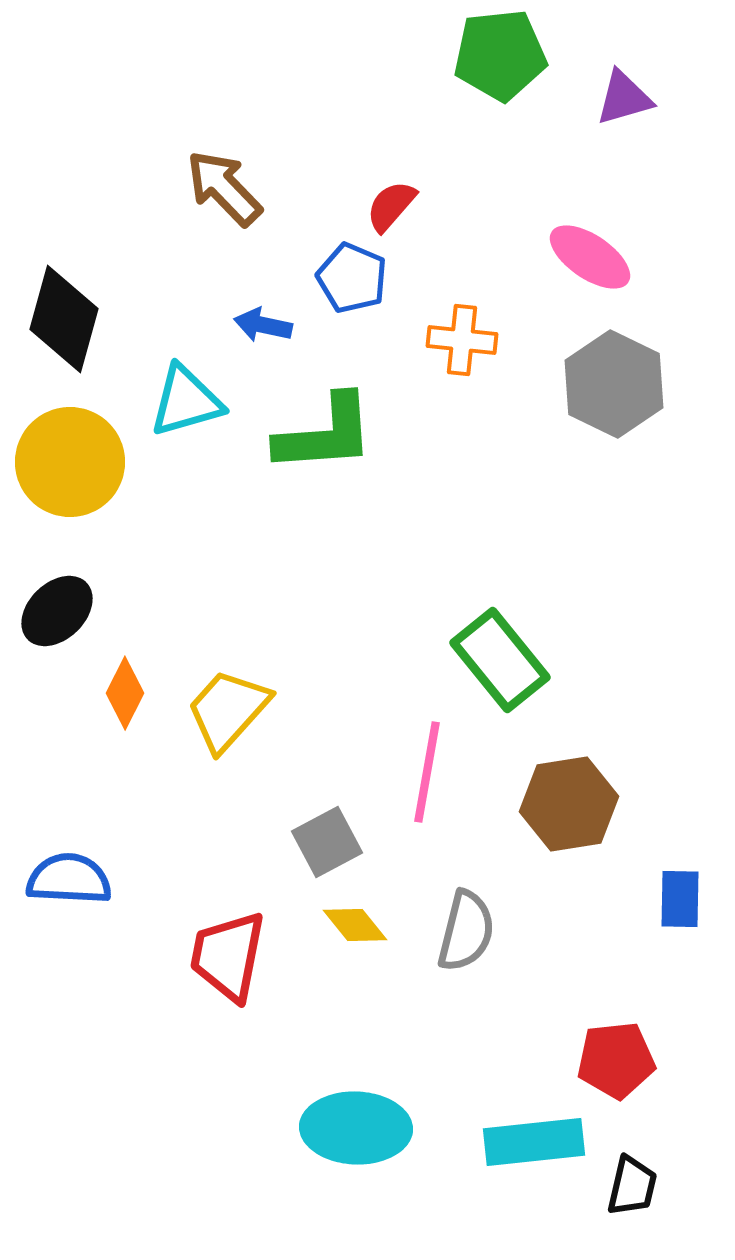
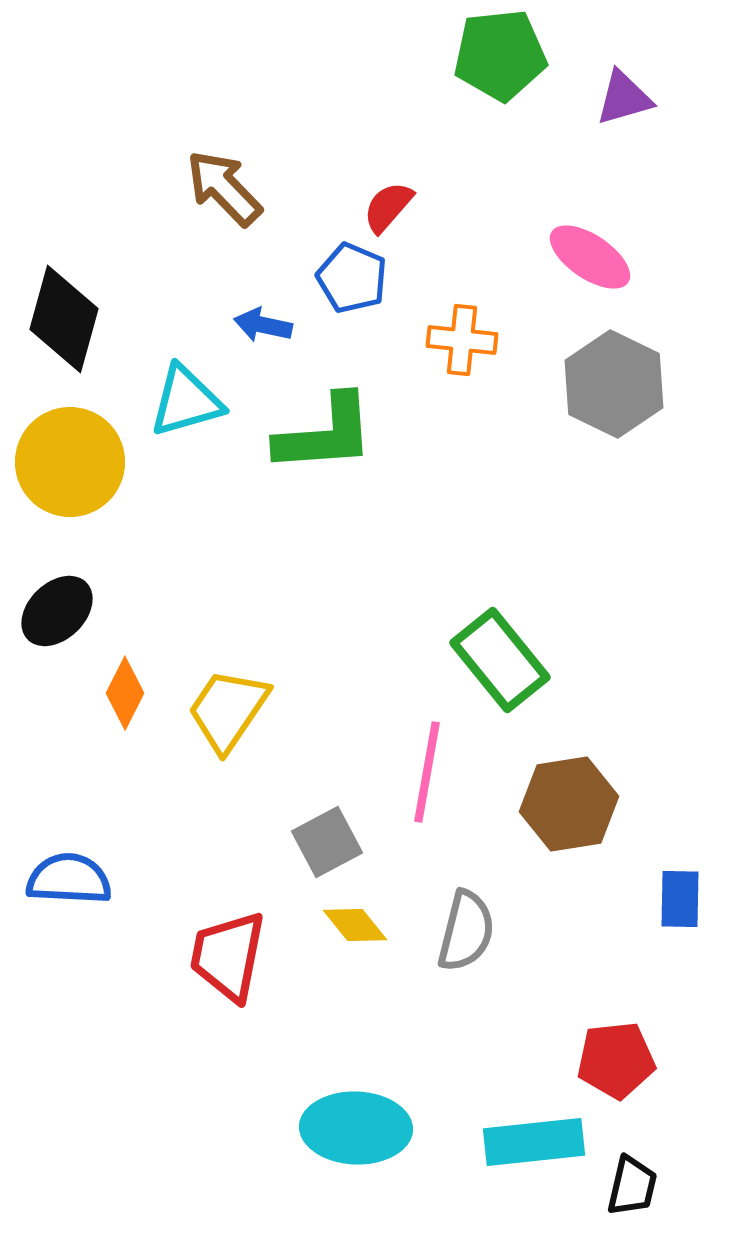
red semicircle: moved 3 px left, 1 px down
yellow trapezoid: rotated 8 degrees counterclockwise
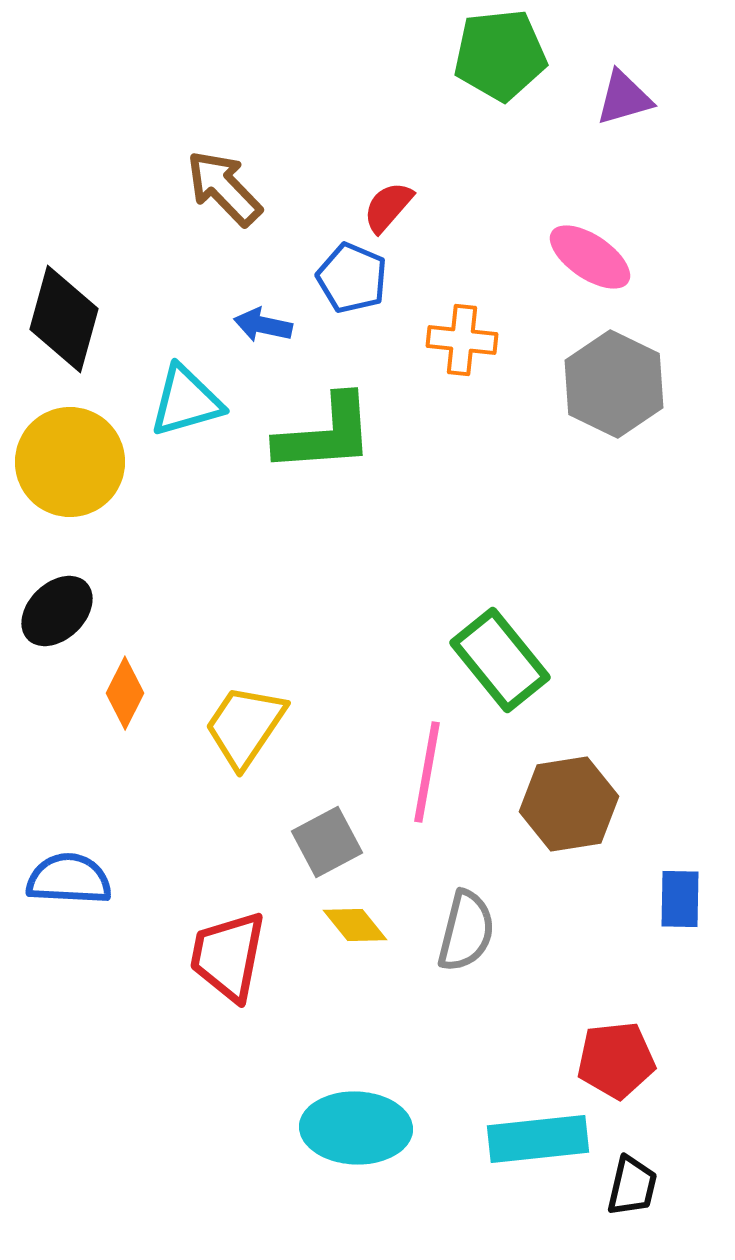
yellow trapezoid: moved 17 px right, 16 px down
cyan rectangle: moved 4 px right, 3 px up
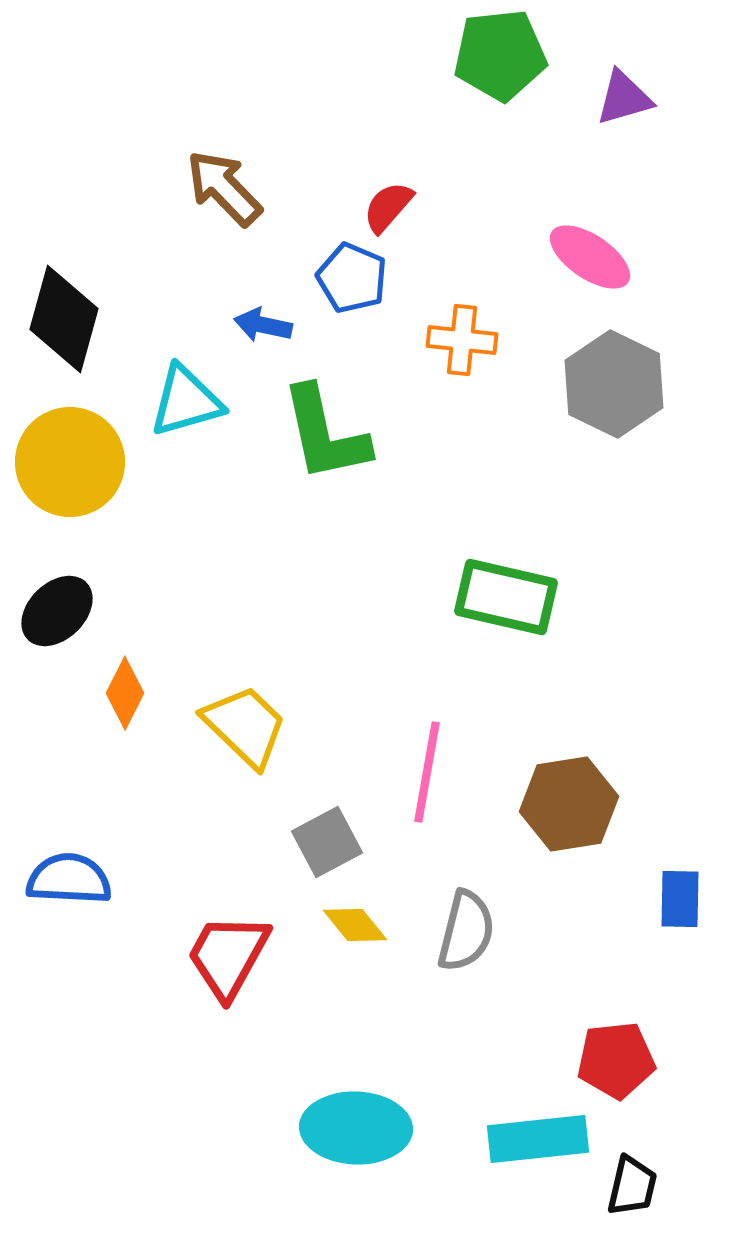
green L-shape: rotated 82 degrees clockwise
green rectangle: moved 6 px right, 63 px up; rotated 38 degrees counterclockwise
yellow trapezoid: rotated 100 degrees clockwise
red trapezoid: rotated 18 degrees clockwise
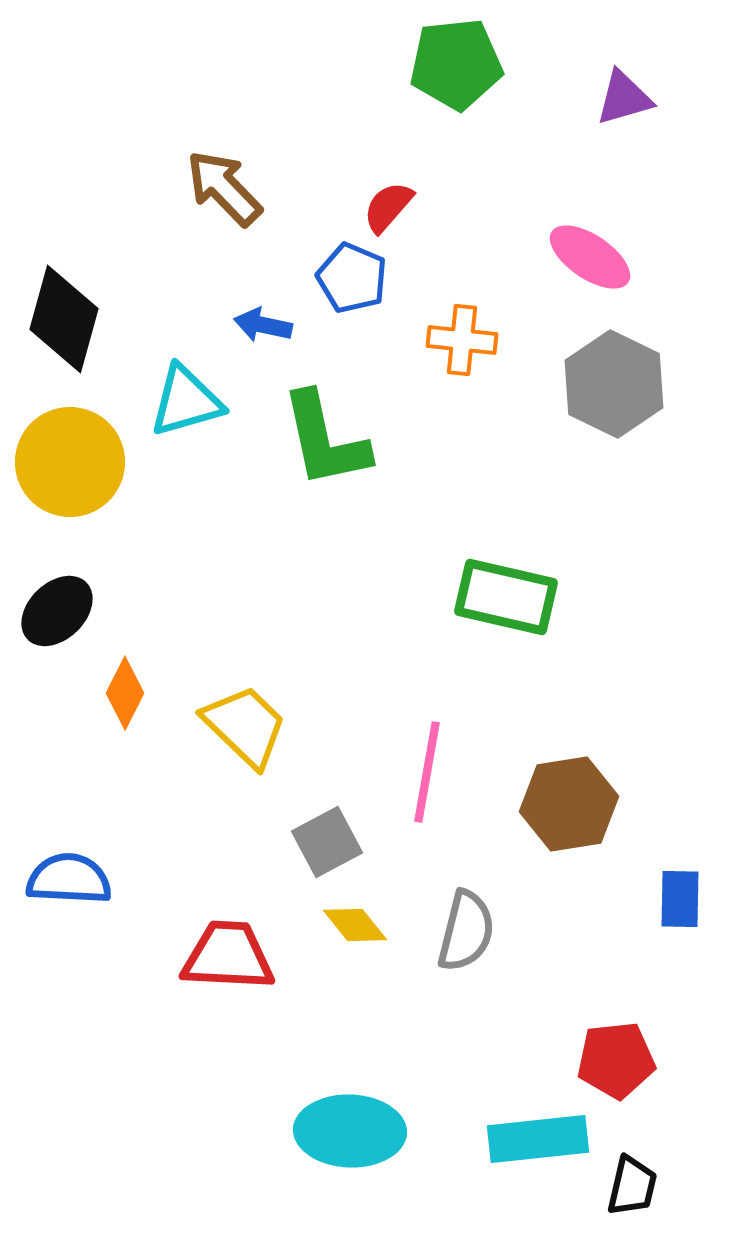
green pentagon: moved 44 px left, 9 px down
green L-shape: moved 6 px down
red trapezoid: rotated 64 degrees clockwise
cyan ellipse: moved 6 px left, 3 px down
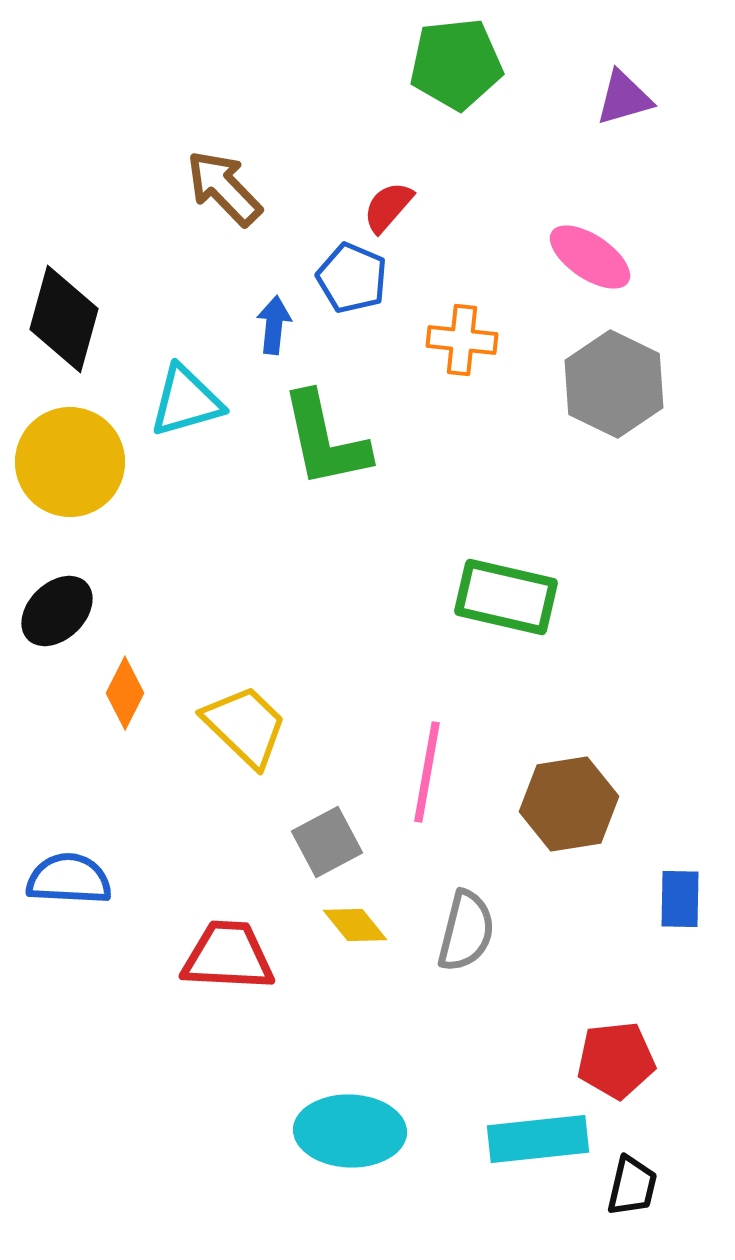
blue arrow: moved 11 px right; rotated 84 degrees clockwise
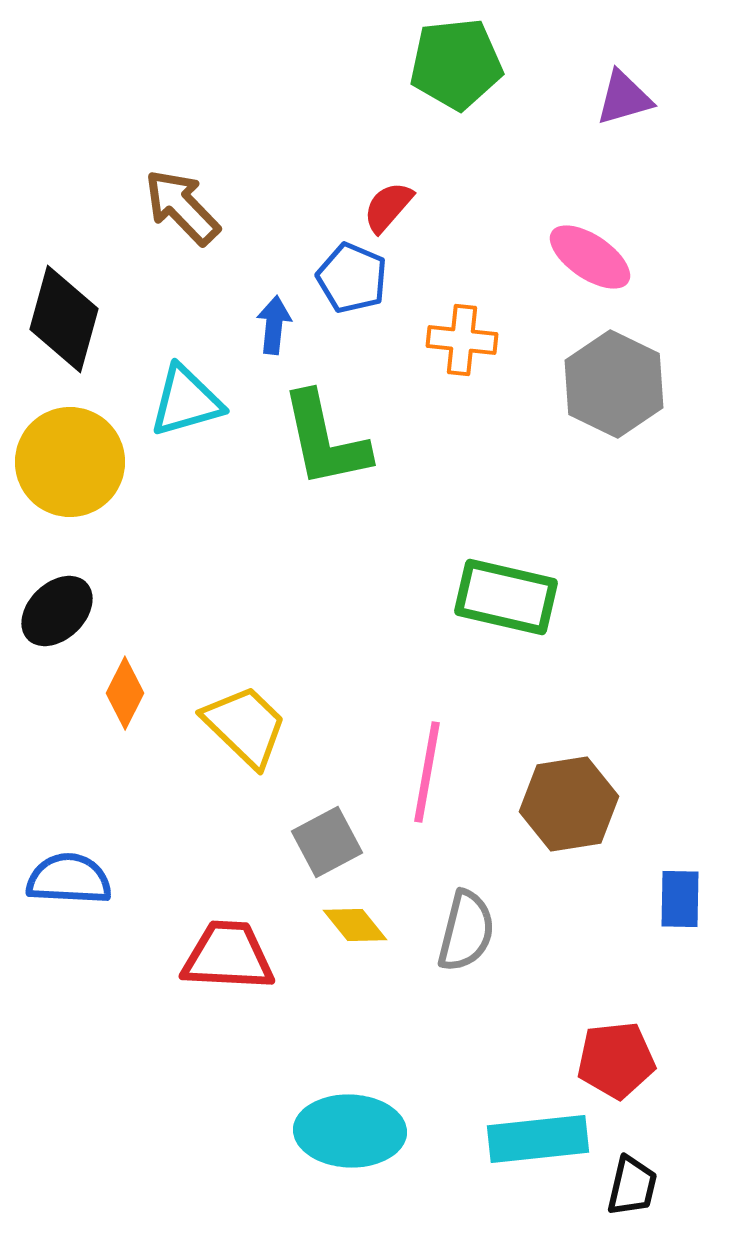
brown arrow: moved 42 px left, 19 px down
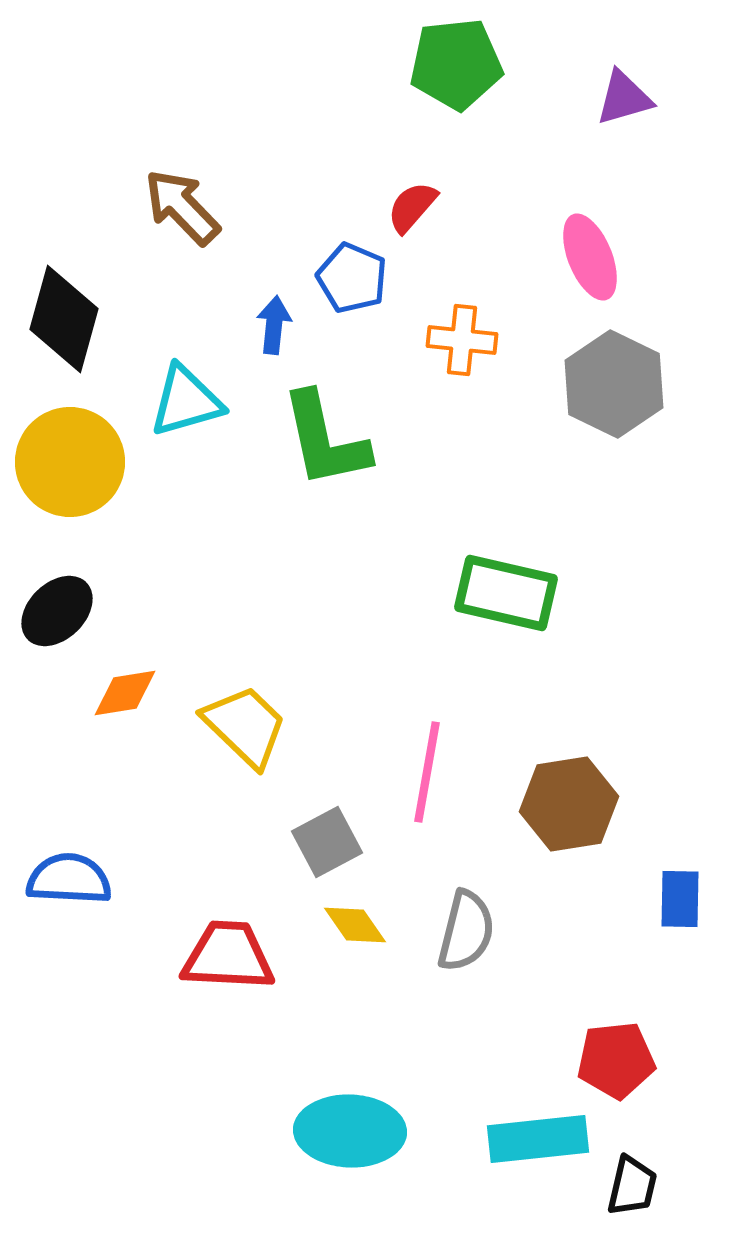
red semicircle: moved 24 px right
pink ellipse: rotated 34 degrees clockwise
green rectangle: moved 4 px up
orange diamond: rotated 54 degrees clockwise
yellow diamond: rotated 4 degrees clockwise
